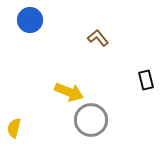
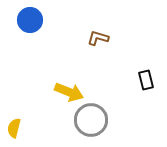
brown L-shape: rotated 35 degrees counterclockwise
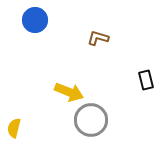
blue circle: moved 5 px right
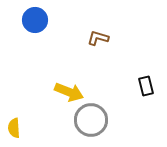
black rectangle: moved 6 px down
yellow semicircle: rotated 18 degrees counterclockwise
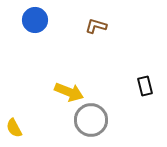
brown L-shape: moved 2 px left, 12 px up
black rectangle: moved 1 px left
yellow semicircle: rotated 24 degrees counterclockwise
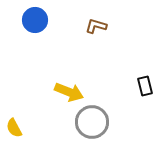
gray circle: moved 1 px right, 2 px down
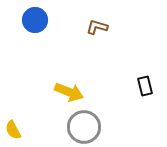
brown L-shape: moved 1 px right, 1 px down
gray circle: moved 8 px left, 5 px down
yellow semicircle: moved 1 px left, 2 px down
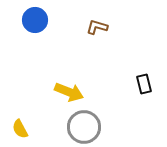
black rectangle: moved 1 px left, 2 px up
yellow semicircle: moved 7 px right, 1 px up
